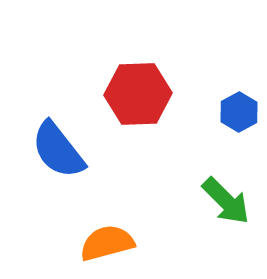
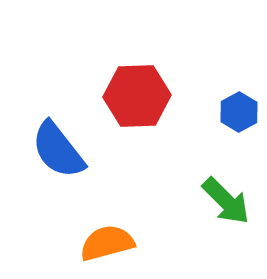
red hexagon: moved 1 px left, 2 px down
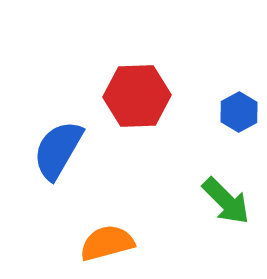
blue semicircle: rotated 68 degrees clockwise
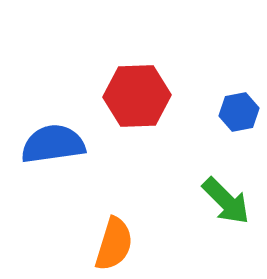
blue hexagon: rotated 18 degrees clockwise
blue semicircle: moved 5 px left, 6 px up; rotated 52 degrees clockwise
orange semicircle: moved 7 px right, 1 px down; rotated 122 degrees clockwise
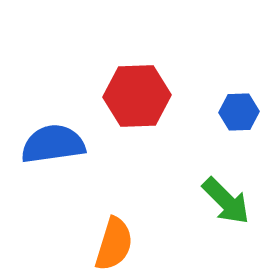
blue hexagon: rotated 9 degrees clockwise
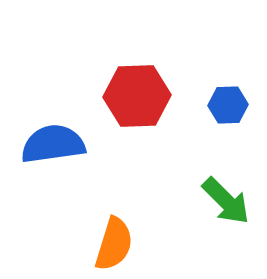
blue hexagon: moved 11 px left, 7 px up
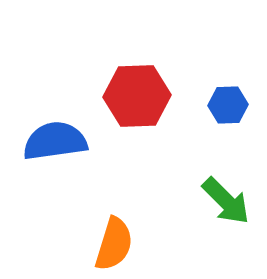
blue semicircle: moved 2 px right, 3 px up
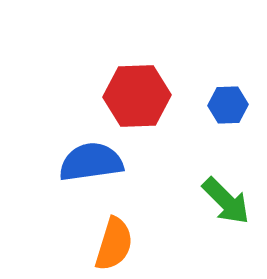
blue semicircle: moved 36 px right, 21 px down
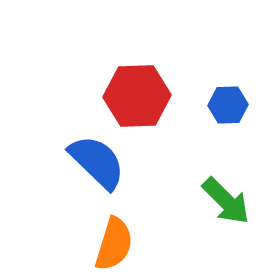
blue semicircle: moved 6 px right; rotated 52 degrees clockwise
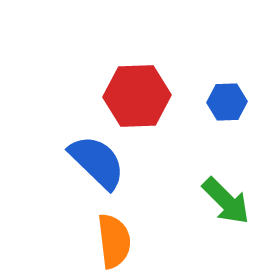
blue hexagon: moved 1 px left, 3 px up
orange semicircle: moved 3 px up; rotated 24 degrees counterclockwise
